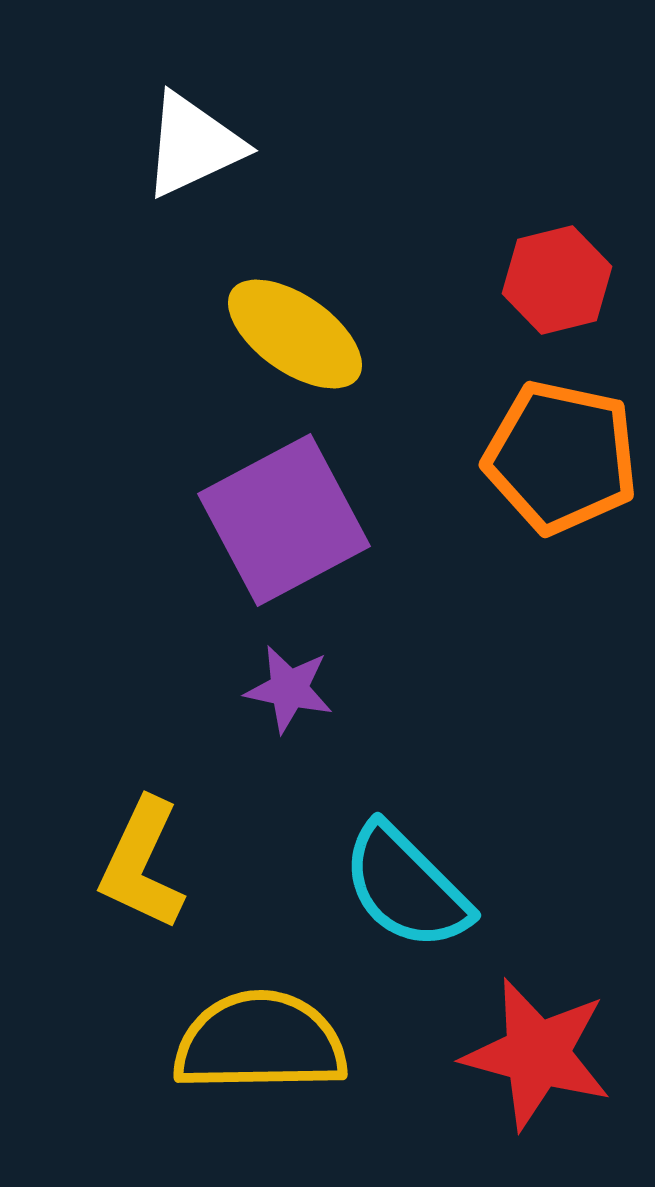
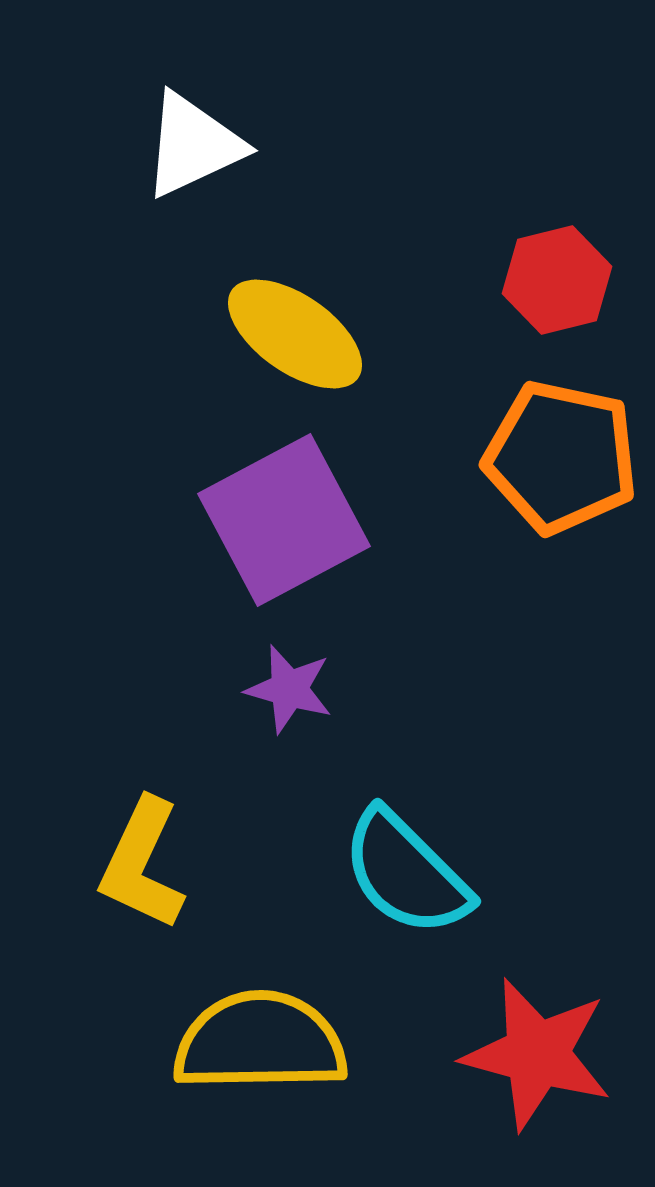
purple star: rotated 4 degrees clockwise
cyan semicircle: moved 14 px up
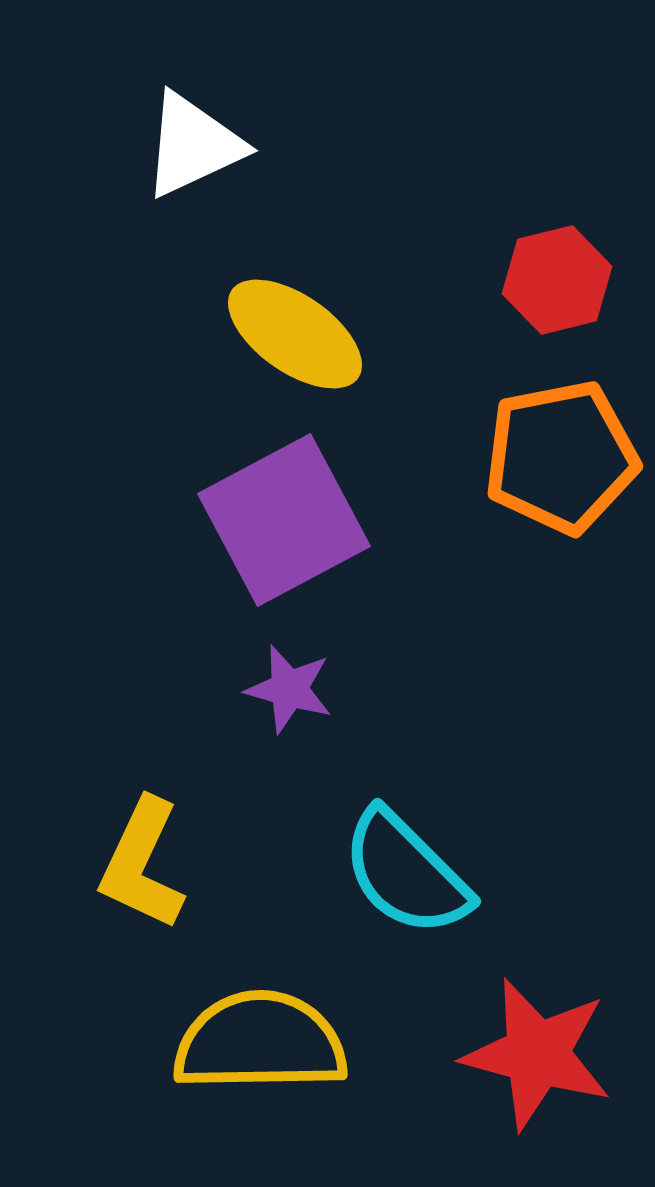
orange pentagon: rotated 23 degrees counterclockwise
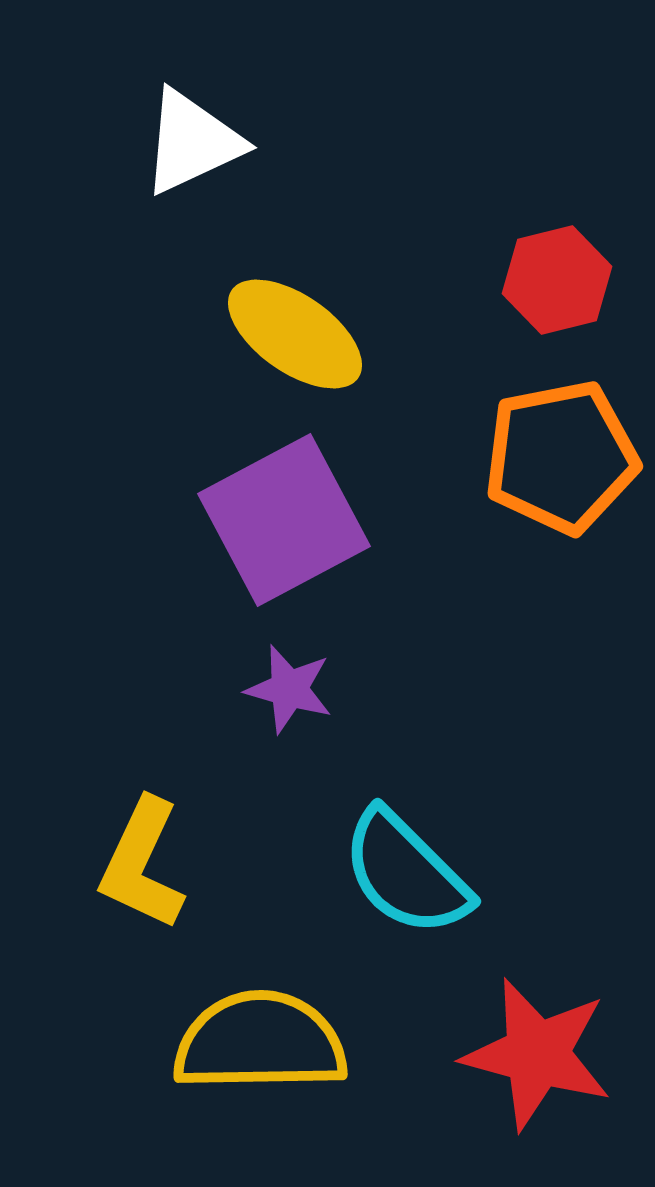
white triangle: moved 1 px left, 3 px up
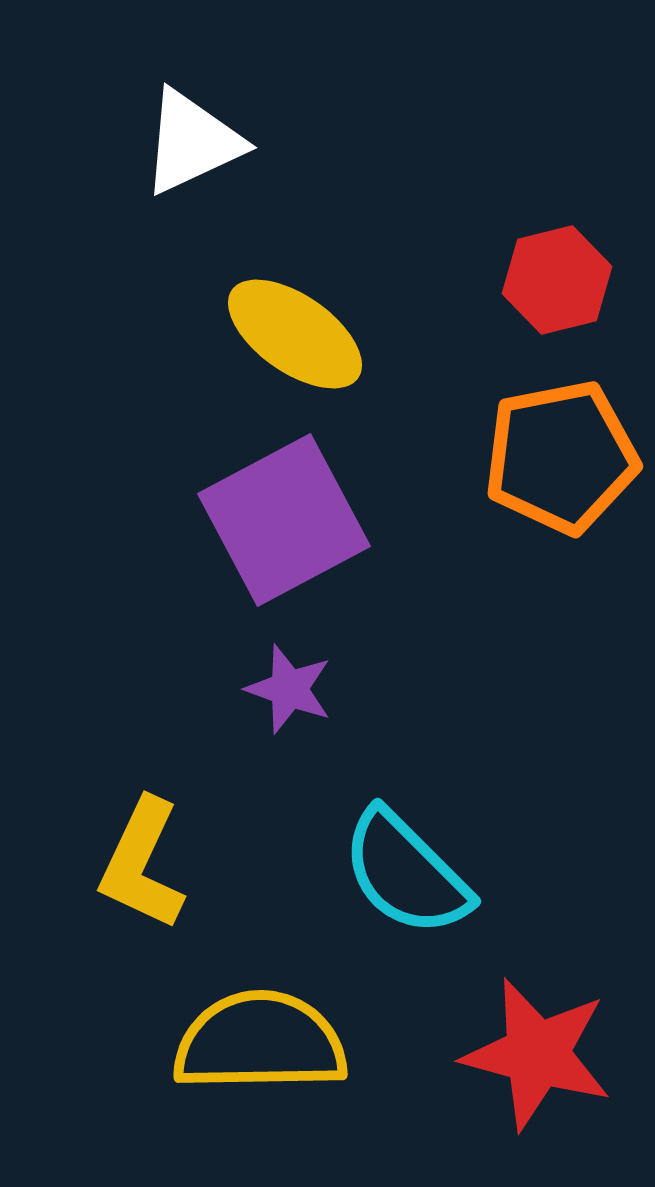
purple star: rotated 4 degrees clockwise
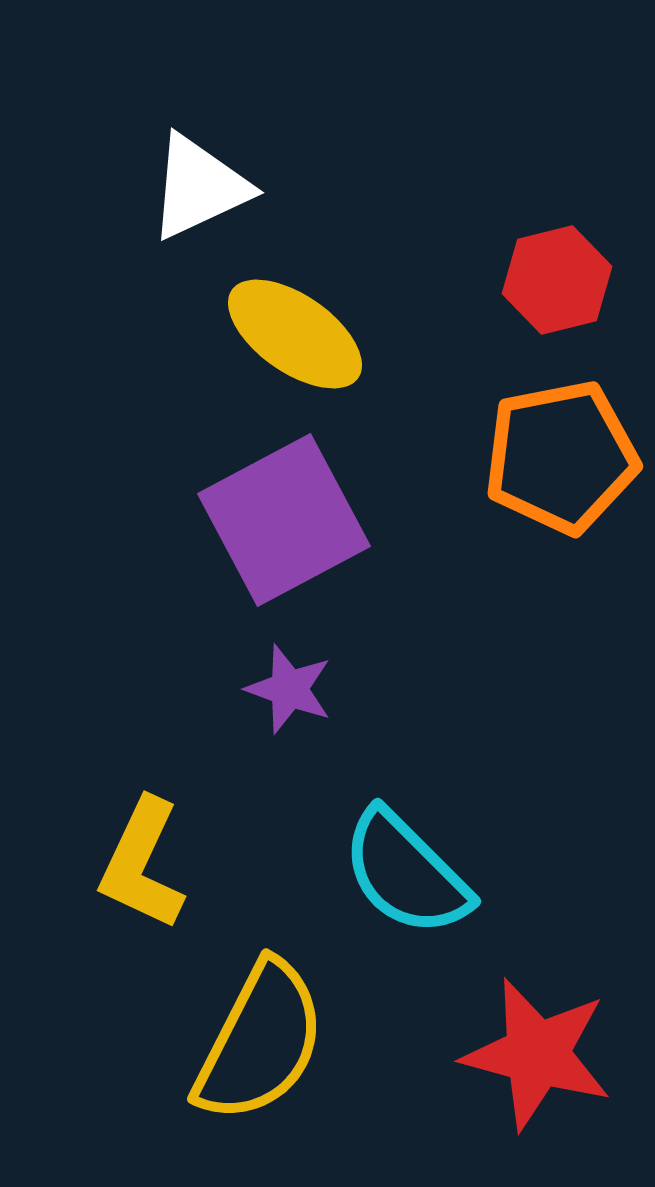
white triangle: moved 7 px right, 45 px down
yellow semicircle: rotated 118 degrees clockwise
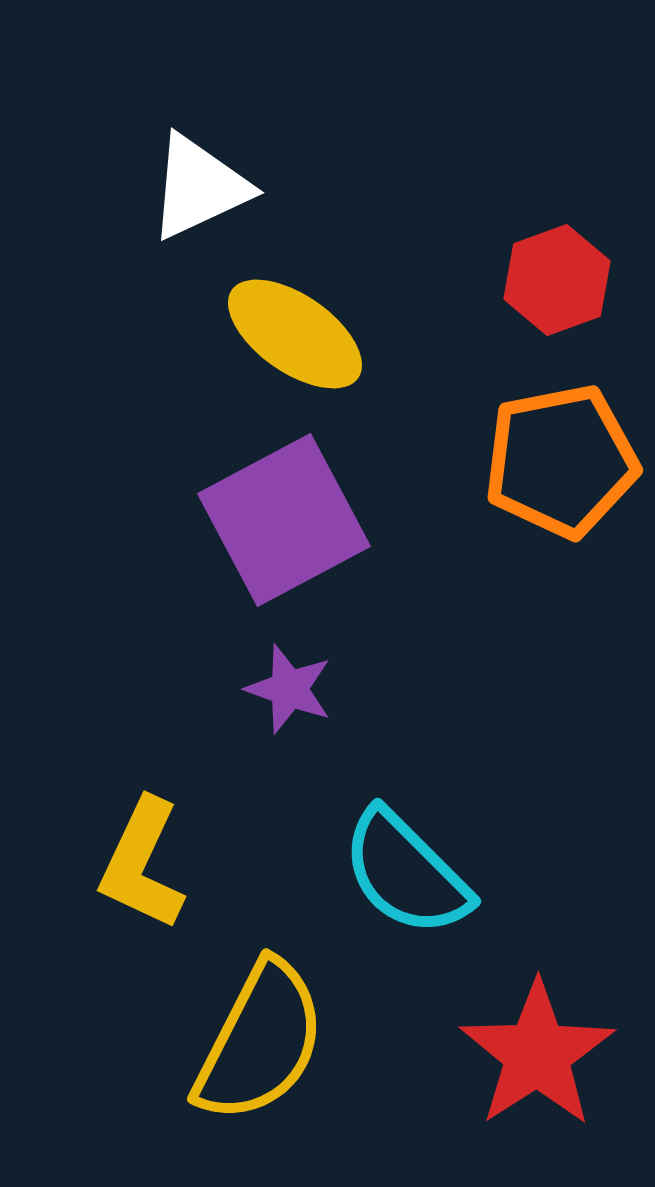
red hexagon: rotated 6 degrees counterclockwise
orange pentagon: moved 4 px down
red star: rotated 24 degrees clockwise
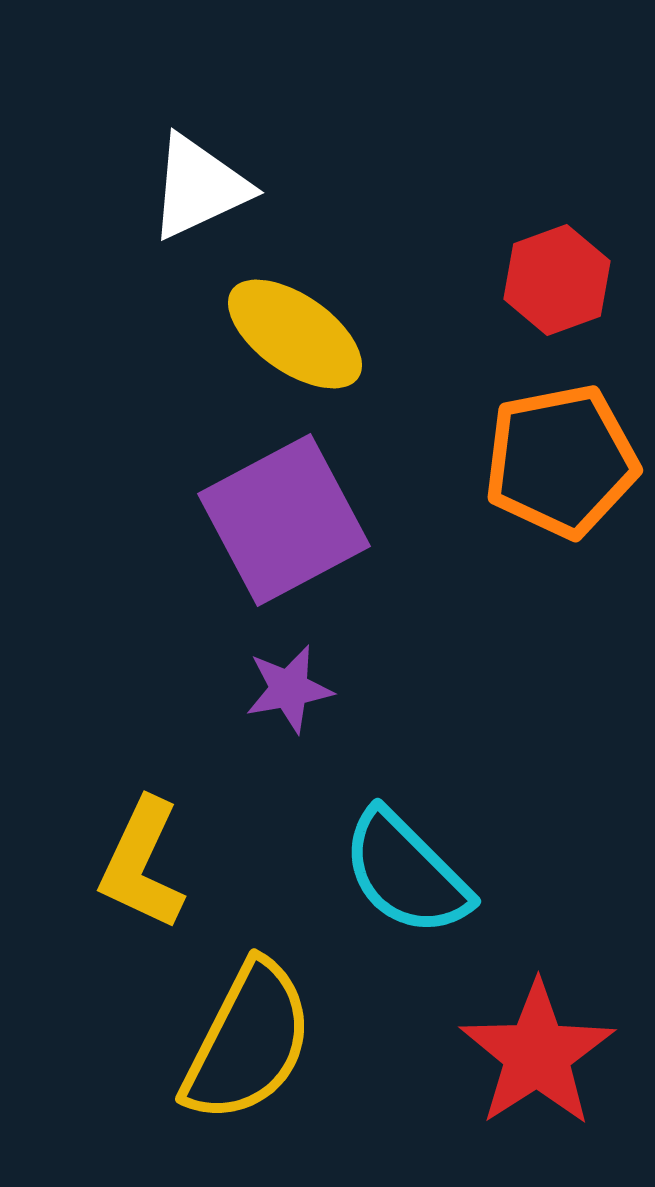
purple star: rotated 30 degrees counterclockwise
yellow semicircle: moved 12 px left
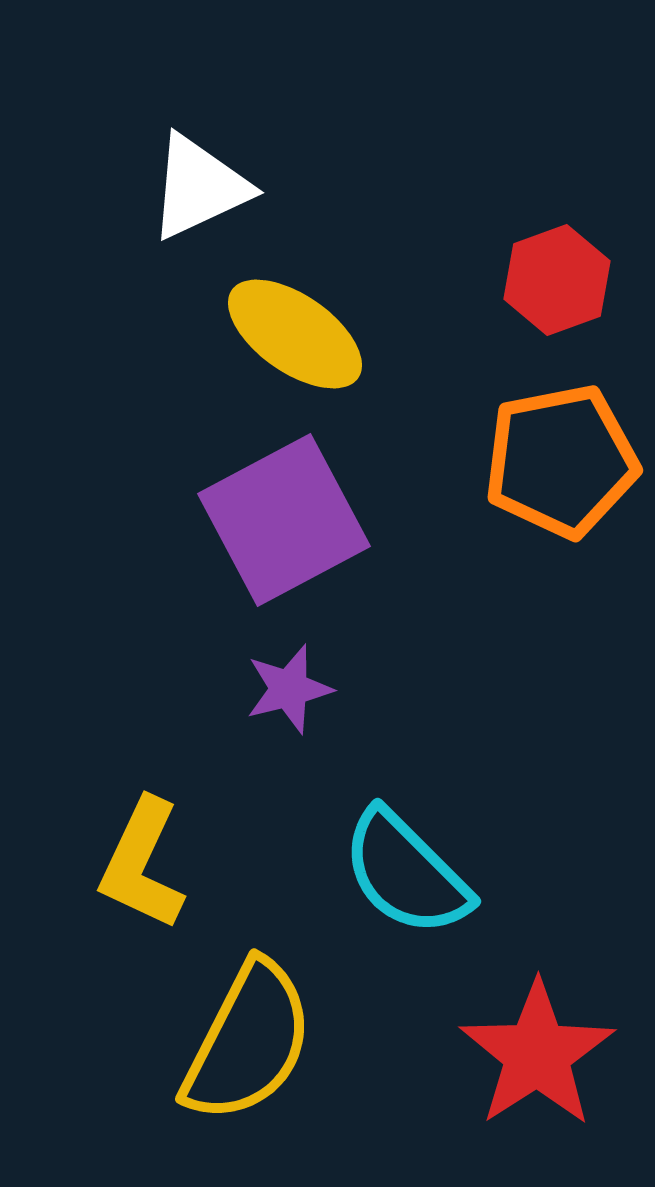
purple star: rotated 4 degrees counterclockwise
